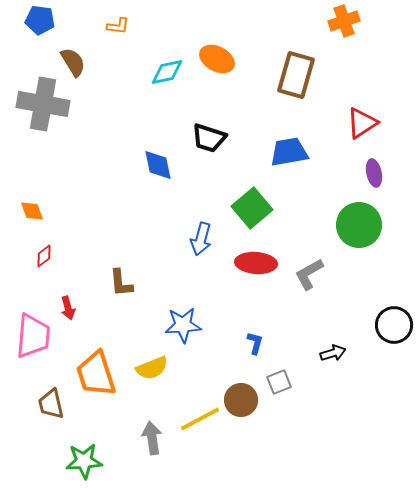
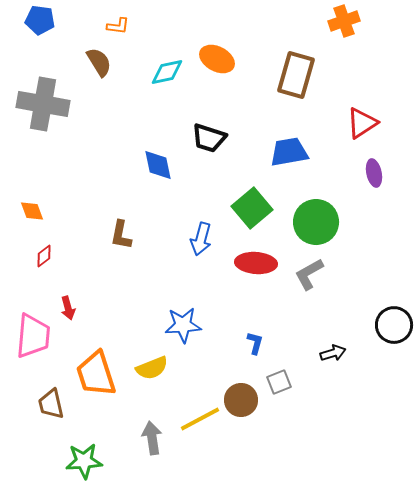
brown semicircle: moved 26 px right
green circle: moved 43 px left, 3 px up
brown L-shape: moved 48 px up; rotated 16 degrees clockwise
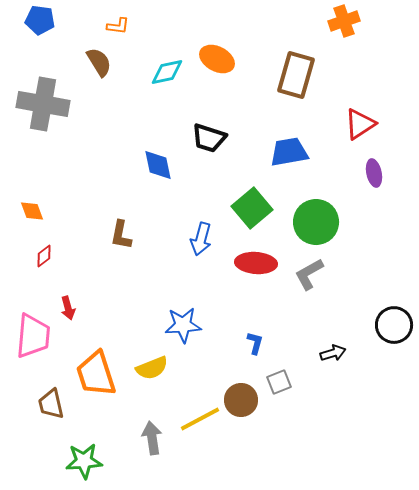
red triangle: moved 2 px left, 1 px down
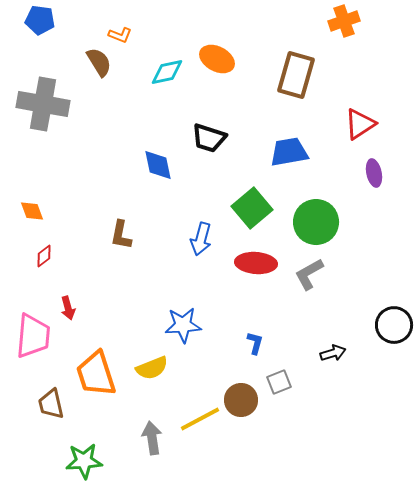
orange L-shape: moved 2 px right, 9 px down; rotated 15 degrees clockwise
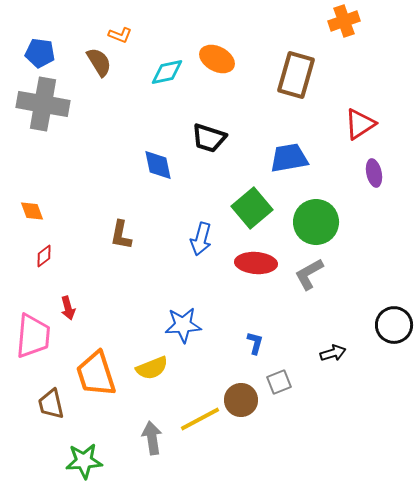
blue pentagon: moved 33 px down
blue trapezoid: moved 6 px down
